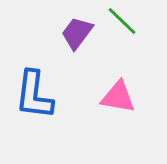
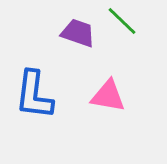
purple trapezoid: moved 1 px right; rotated 72 degrees clockwise
pink triangle: moved 10 px left, 1 px up
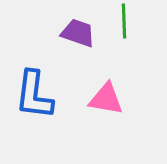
green line: moved 2 px right; rotated 44 degrees clockwise
pink triangle: moved 2 px left, 3 px down
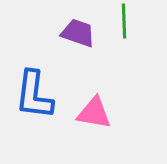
pink triangle: moved 12 px left, 14 px down
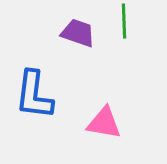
pink triangle: moved 10 px right, 10 px down
